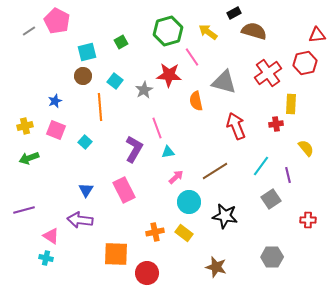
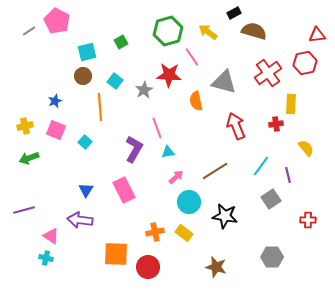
red circle at (147, 273): moved 1 px right, 6 px up
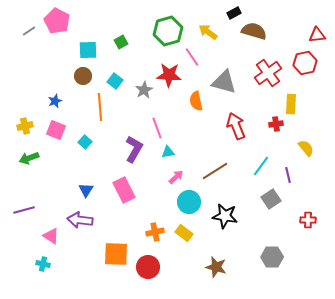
cyan square at (87, 52): moved 1 px right, 2 px up; rotated 12 degrees clockwise
cyan cross at (46, 258): moved 3 px left, 6 px down
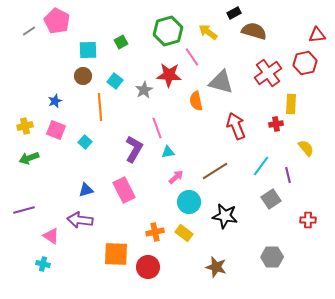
gray triangle at (224, 82): moved 3 px left
blue triangle at (86, 190): rotated 42 degrees clockwise
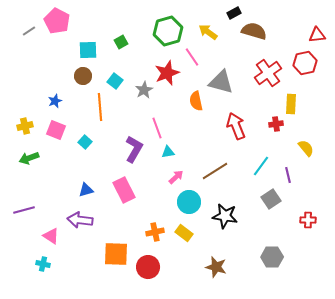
red star at (169, 75): moved 2 px left, 2 px up; rotated 25 degrees counterclockwise
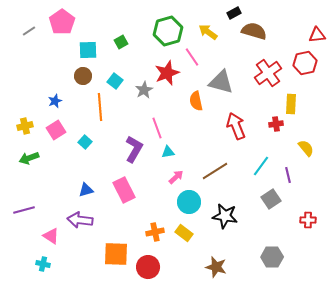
pink pentagon at (57, 21): moved 5 px right, 1 px down; rotated 10 degrees clockwise
pink square at (56, 130): rotated 36 degrees clockwise
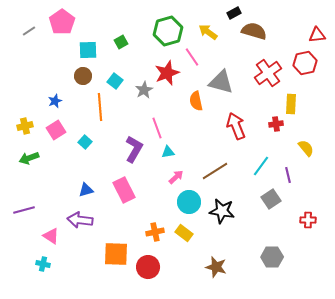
black star at (225, 216): moved 3 px left, 5 px up
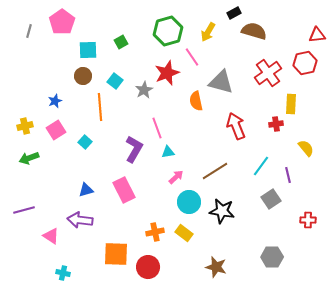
gray line at (29, 31): rotated 40 degrees counterclockwise
yellow arrow at (208, 32): rotated 96 degrees counterclockwise
cyan cross at (43, 264): moved 20 px right, 9 px down
